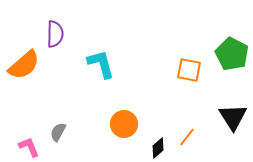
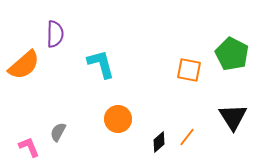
orange circle: moved 6 px left, 5 px up
black diamond: moved 1 px right, 6 px up
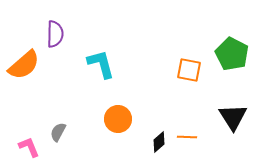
orange line: rotated 54 degrees clockwise
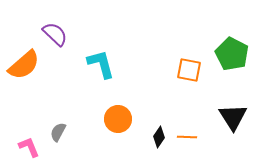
purple semicircle: rotated 48 degrees counterclockwise
black diamond: moved 5 px up; rotated 15 degrees counterclockwise
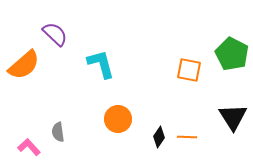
gray semicircle: rotated 36 degrees counterclockwise
pink L-shape: rotated 20 degrees counterclockwise
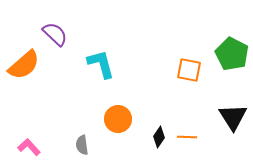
gray semicircle: moved 24 px right, 13 px down
